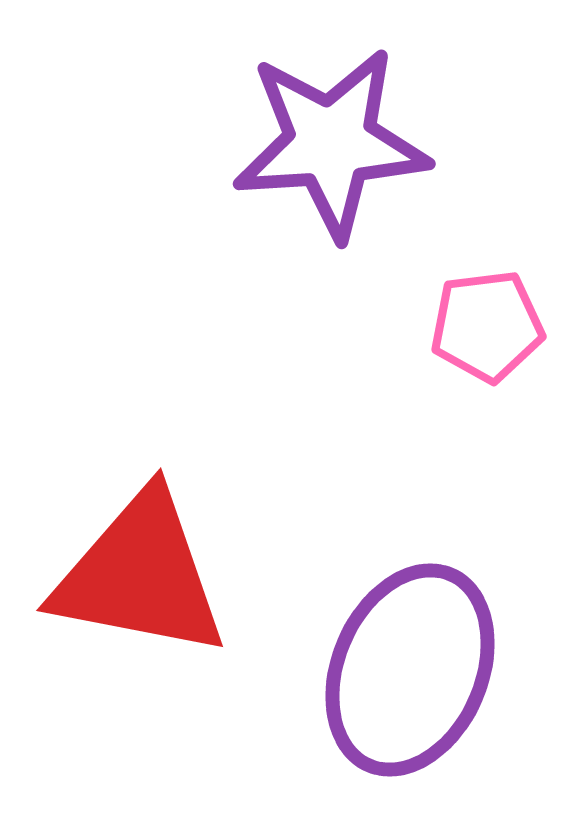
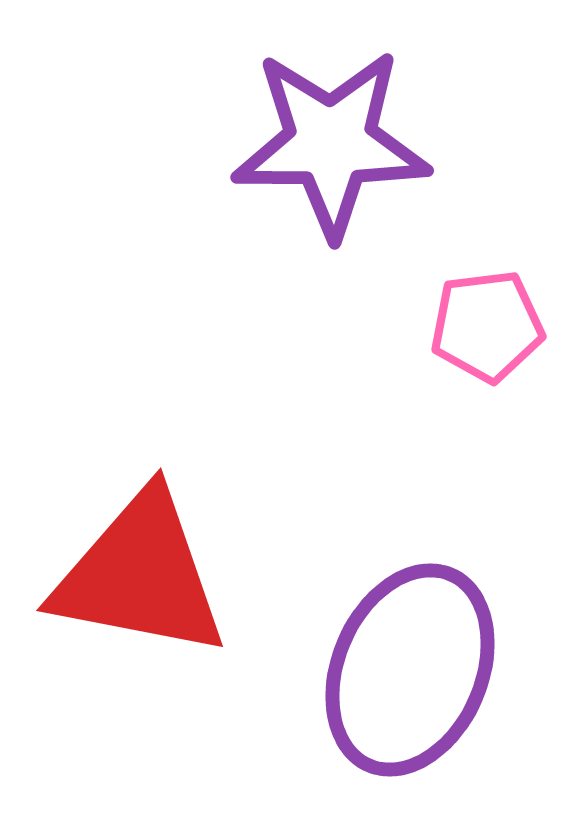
purple star: rotated 4 degrees clockwise
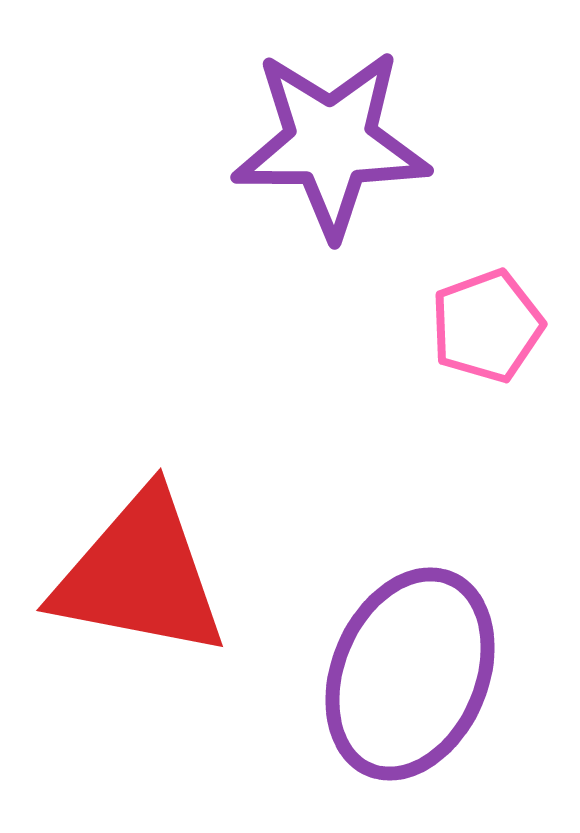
pink pentagon: rotated 13 degrees counterclockwise
purple ellipse: moved 4 px down
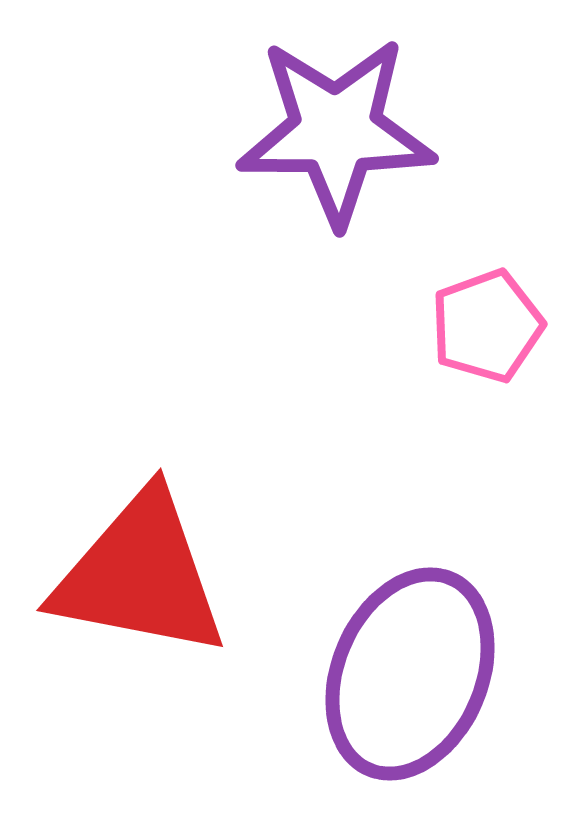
purple star: moved 5 px right, 12 px up
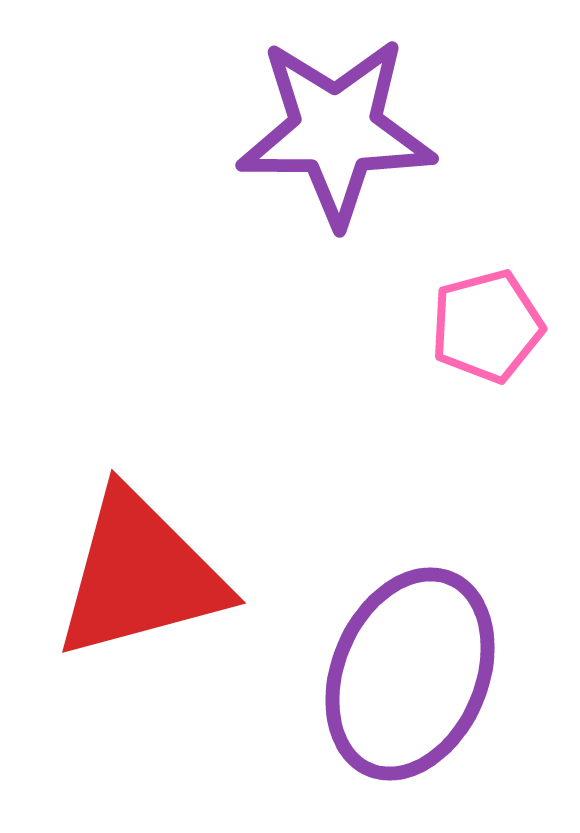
pink pentagon: rotated 5 degrees clockwise
red triangle: rotated 26 degrees counterclockwise
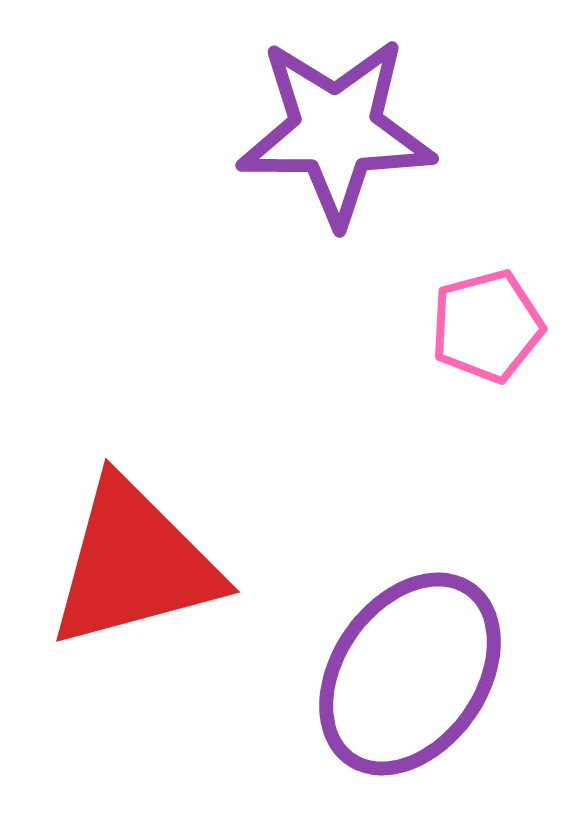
red triangle: moved 6 px left, 11 px up
purple ellipse: rotated 12 degrees clockwise
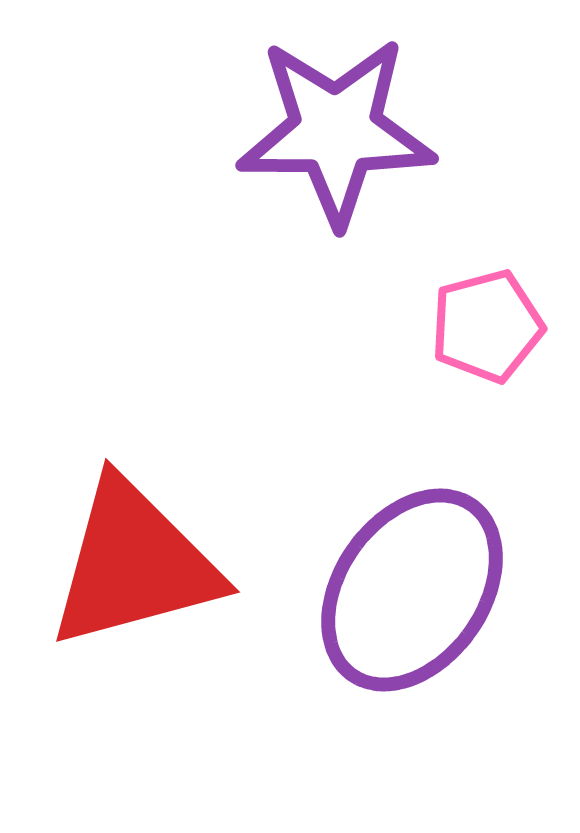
purple ellipse: moved 2 px right, 84 px up
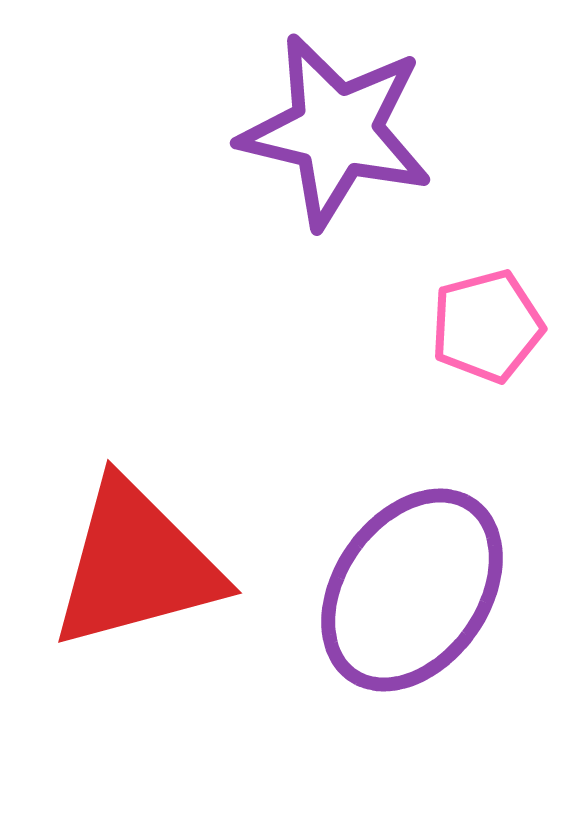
purple star: rotated 13 degrees clockwise
red triangle: moved 2 px right, 1 px down
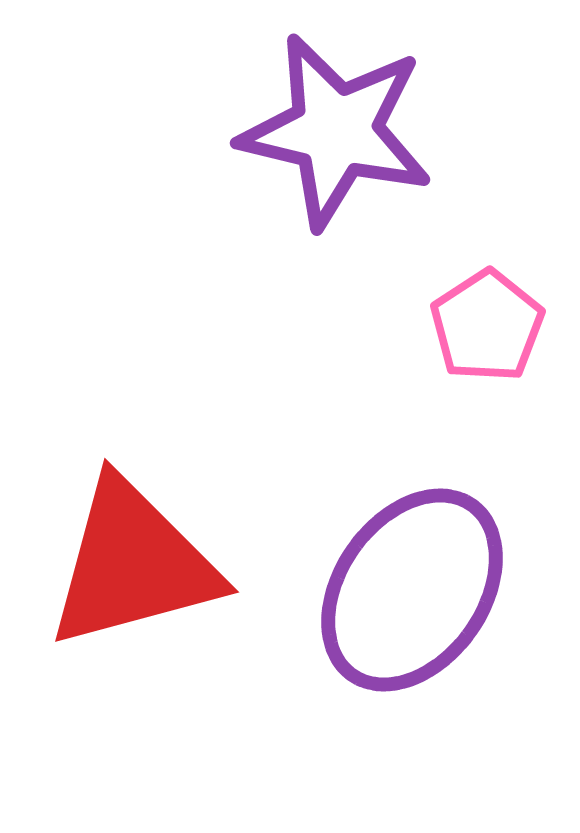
pink pentagon: rotated 18 degrees counterclockwise
red triangle: moved 3 px left, 1 px up
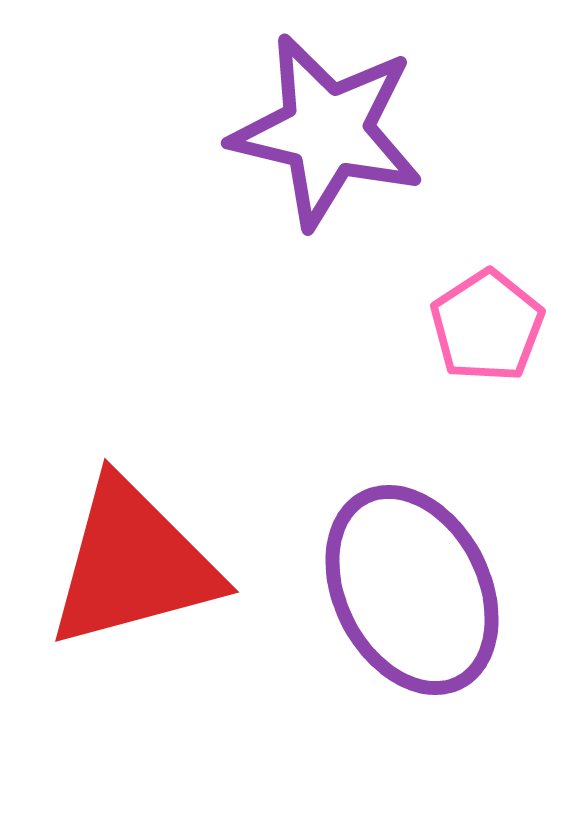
purple star: moved 9 px left
purple ellipse: rotated 62 degrees counterclockwise
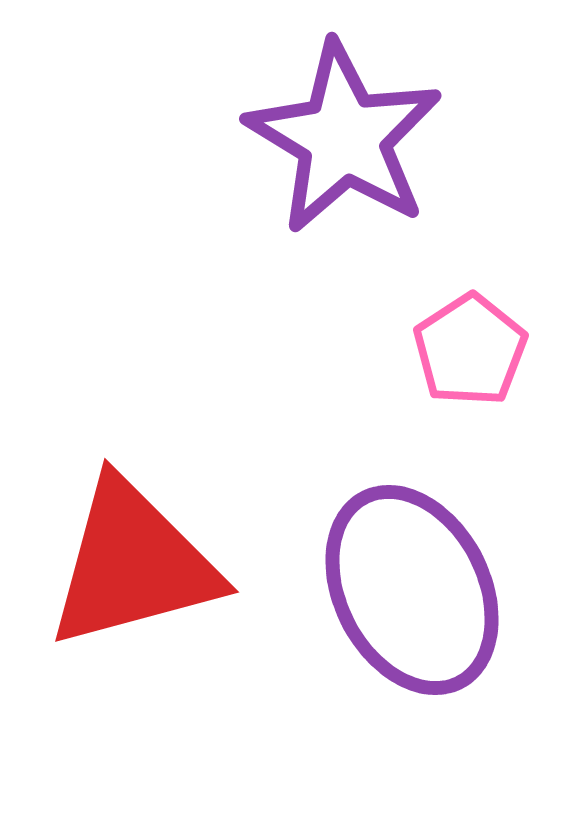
purple star: moved 17 px right, 7 px down; rotated 18 degrees clockwise
pink pentagon: moved 17 px left, 24 px down
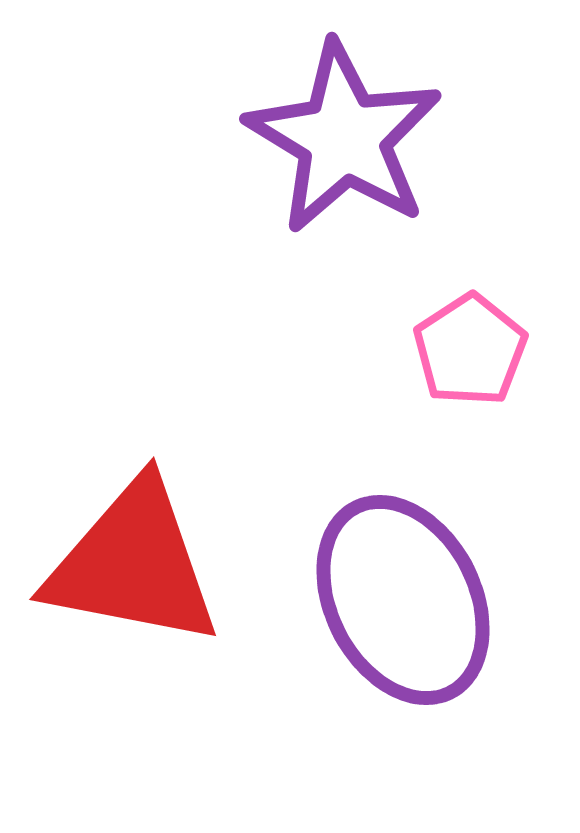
red triangle: rotated 26 degrees clockwise
purple ellipse: moved 9 px left, 10 px down
